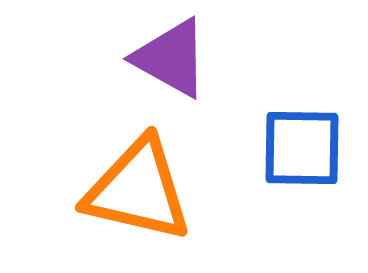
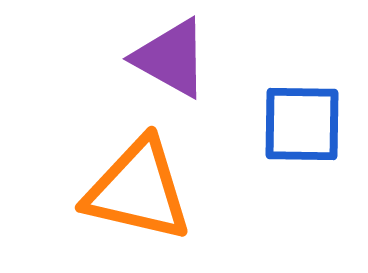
blue square: moved 24 px up
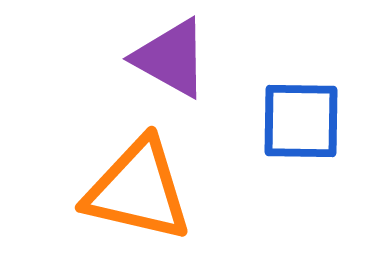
blue square: moved 1 px left, 3 px up
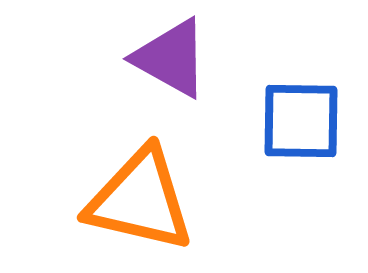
orange triangle: moved 2 px right, 10 px down
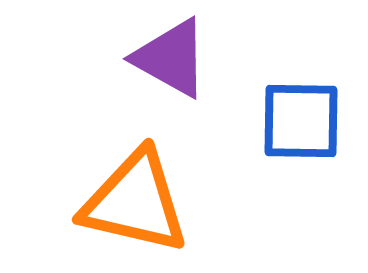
orange triangle: moved 5 px left, 2 px down
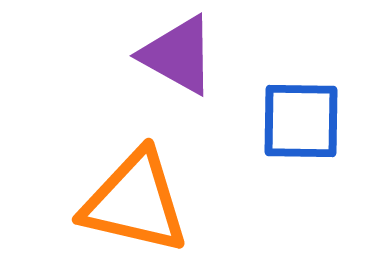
purple triangle: moved 7 px right, 3 px up
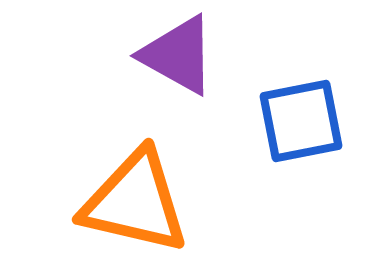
blue square: rotated 12 degrees counterclockwise
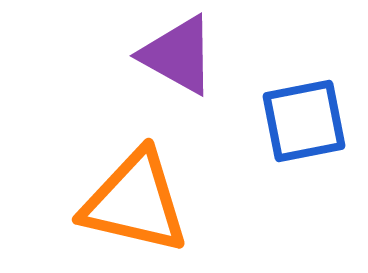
blue square: moved 3 px right
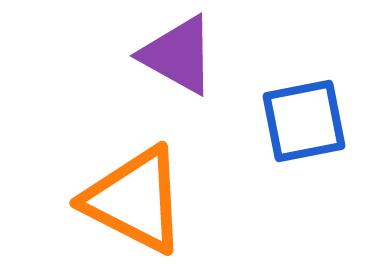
orange triangle: moved 2 px up; rotated 14 degrees clockwise
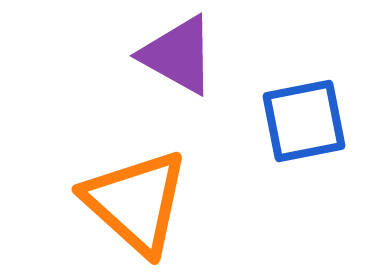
orange triangle: moved 1 px right, 2 px down; rotated 15 degrees clockwise
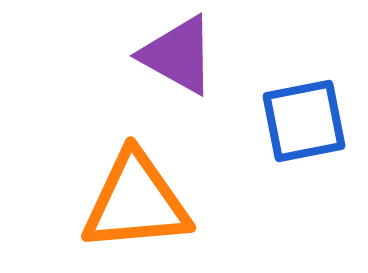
orange triangle: rotated 47 degrees counterclockwise
